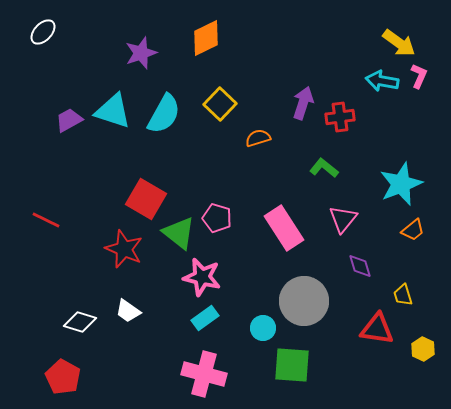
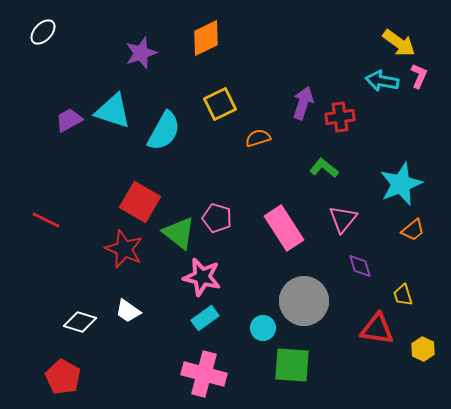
yellow square: rotated 20 degrees clockwise
cyan semicircle: moved 17 px down
red square: moved 6 px left, 3 px down
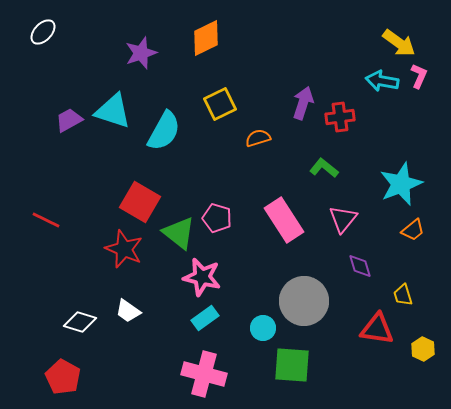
pink rectangle: moved 8 px up
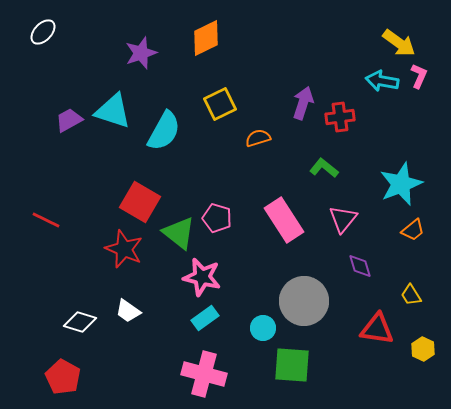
yellow trapezoid: moved 8 px right; rotated 15 degrees counterclockwise
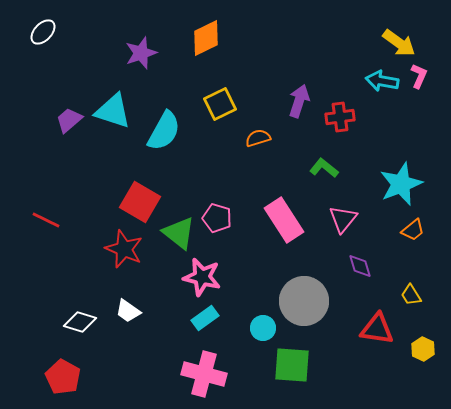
purple arrow: moved 4 px left, 2 px up
purple trapezoid: rotated 12 degrees counterclockwise
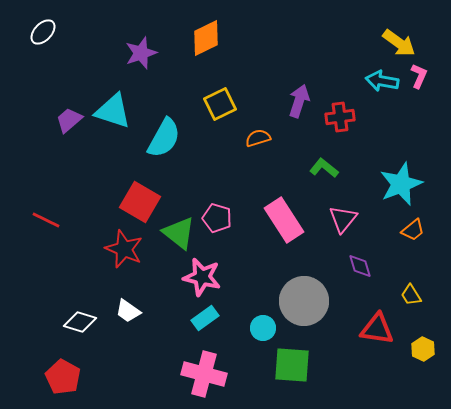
cyan semicircle: moved 7 px down
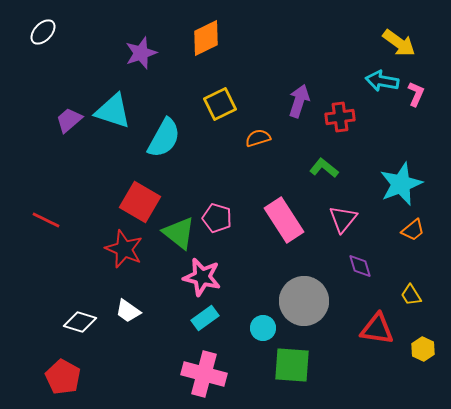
pink L-shape: moved 3 px left, 18 px down
